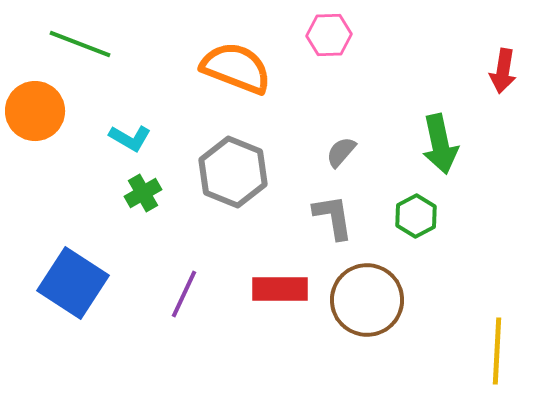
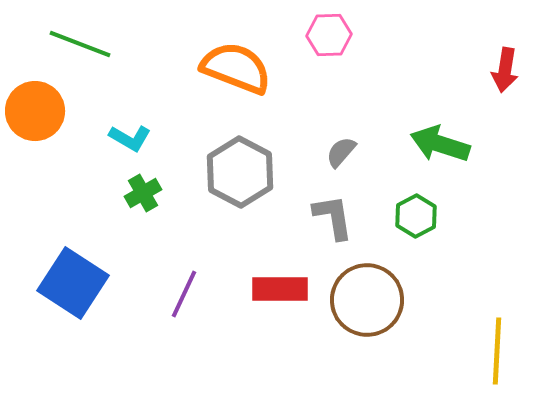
red arrow: moved 2 px right, 1 px up
green arrow: rotated 120 degrees clockwise
gray hexagon: moved 7 px right; rotated 6 degrees clockwise
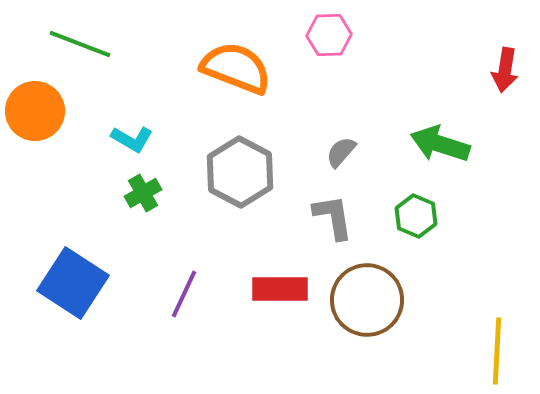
cyan L-shape: moved 2 px right, 1 px down
green hexagon: rotated 9 degrees counterclockwise
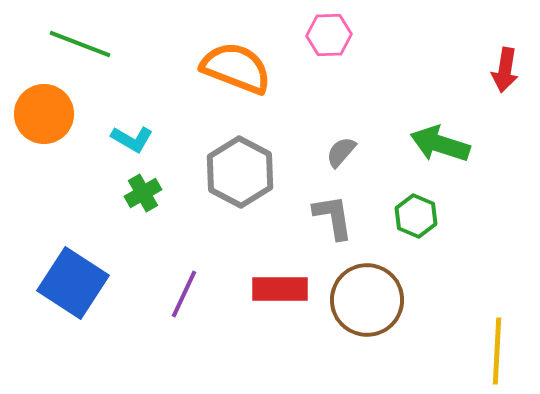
orange circle: moved 9 px right, 3 px down
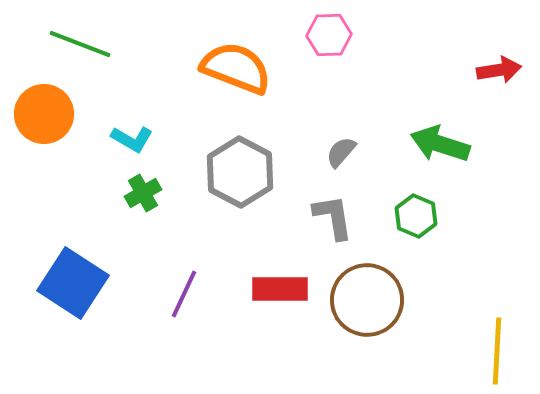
red arrow: moved 6 px left; rotated 108 degrees counterclockwise
